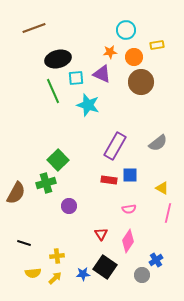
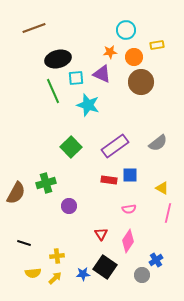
purple rectangle: rotated 24 degrees clockwise
green square: moved 13 px right, 13 px up
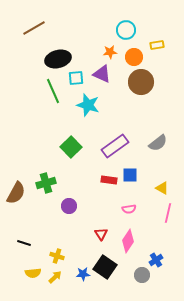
brown line: rotated 10 degrees counterclockwise
yellow cross: rotated 24 degrees clockwise
yellow arrow: moved 1 px up
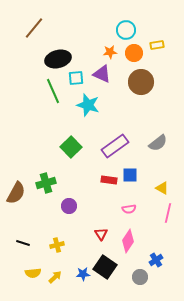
brown line: rotated 20 degrees counterclockwise
orange circle: moved 4 px up
black line: moved 1 px left
yellow cross: moved 11 px up; rotated 32 degrees counterclockwise
gray circle: moved 2 px left, 2 px down
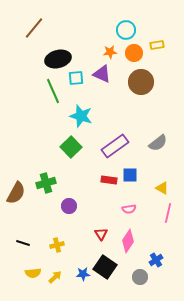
cyan star: moved 7 px left, 11 px down
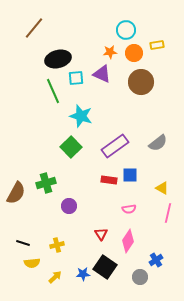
yellow semicircle: moved 1 px left, 10 px up
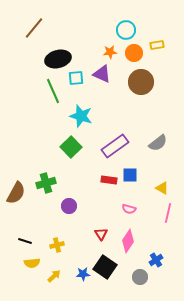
pink semicircle: rotated 24 degrees clockwise
black line: moved 2 px right, 2 px up
yellow arrow: moved 1 px left, 1 px up
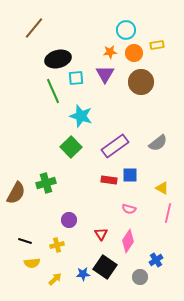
purple triangle: moved 3 px right; rotated 36 degrees clockwise
purple circle: moved 14 px down
yellow arrow: moved 1 px right, 3 px down
